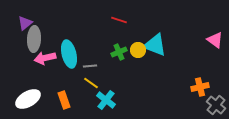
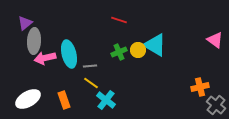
gray ellipse: moved 2 px down
cyan triangle: rotated 10 degrees clockwise
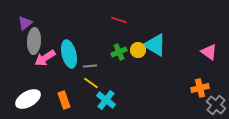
pink triangle: moved 6 px left, 12 px down
pink arrow: rotated 20 degrees counterclockwise
orange cross: moved 1 px down
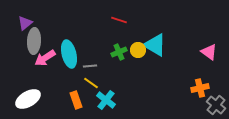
orange rectangle: moved 12 px right
